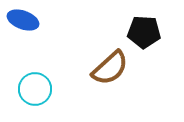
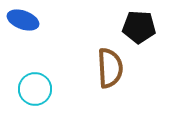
black pentagon: moved 5 px left, 5 px up
brown semicircle: rotated 51 degrees counterclockwise
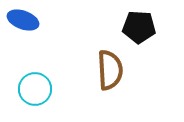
brown semicircle: moved 2 px down
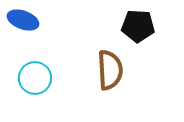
black pentagon: moved 1 px left, 1 px up
cyan circle: moved 11 px up
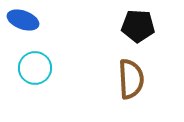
brown semicircle: moved 21 px right, 9 px down
cyan circle: moved 10 px up
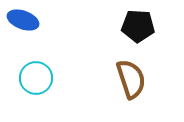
cyan circle: moved 1 px right, 10 px down
brown semicircle: rotated 15 degrees counterclockwise
